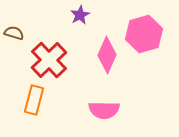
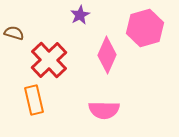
pink hexagon: moved 1 px right, 6 px up
orange rectangle: rotated 28 degrees counterclockwise
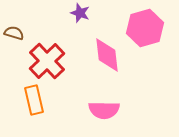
purple star: moved 2 px up; rotated 24 degrees counterclockwise
pink diamond: rotated 30 degrees counterclockwise
red cross: moved 2 px left, 1 px down
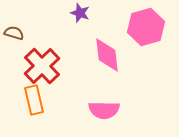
pink hexagon: moved 1 px right, 1 px up
red cross: moved 5 px left, 5 px down
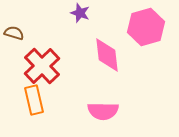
pink semicircle: moved 1 px left, 1 px down
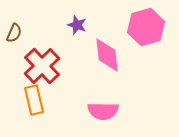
purple star: moved 3 px left, 12 px down
brown semicircle: rotated 96 degrees clockwise
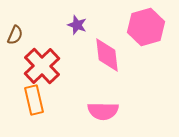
brown semicircle: moved 1 px right, 2 px down
